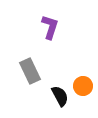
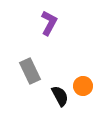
purple L-shape: moved 1 px left, 4 px up; rotated 10 degrees clockwise
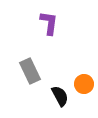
purple L-shape: rotated 20 degrees counterclockwise
orange circle: moved 1 px right, 2 px up
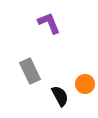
purple L-shape: rotated 30 degrees counterclockwise
orange circle: moved 1 px right
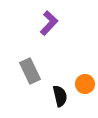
purple L-shape: rotated 65 degrees clockwise
black semicircle: rotated 15 degrees clockwise
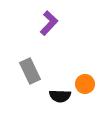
black semicircle: rotated 105 degrees clockwise
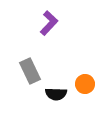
black semicircle: moved 4 px left, 2 px up
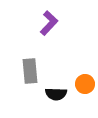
gray rectangle: rotated 20 degrees clockwise
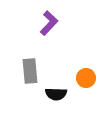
orange circle: moved 1 px right, 6 px up
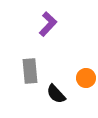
purple L-shape: moved 1 px left, 1 px down
black semicircle: rotated 45 degrees clockwise
